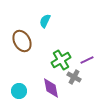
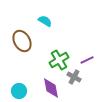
cyan semicircle: rotated 96 degrees clockwise
green cross: moved 2 px left
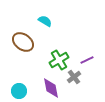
brown ellipse: moved 1 px right, 1 px down; rotated 25 degrees counterclockwise
gray cross: rotated 24 degrees clockwise
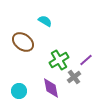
purple line: moved 1 px left; rotated 16 degrees counterclockwise
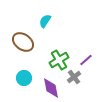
cyan semicircle: rotated 88 degrees counterclockwise
cyan circle: moved 5 px right, 13 px up
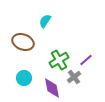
brown ellipse: rotated 15 degrees counterclockwise
purple diamond: moved 1 px right
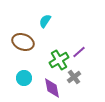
purple line: moved 7 px left, 8 px up
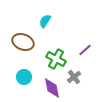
purple line: moved 6 px right, 2 px up
green cross: moved 3 px left, 1 px up; rotated 30 degrees counterclockwise
cyan circle: moved 1 px up
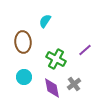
brown ellipse: rotated 65 degrees clockwise
gray cross: moved 7 px down
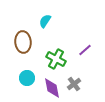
cyan circle: moved 3 px right, 1 px down
